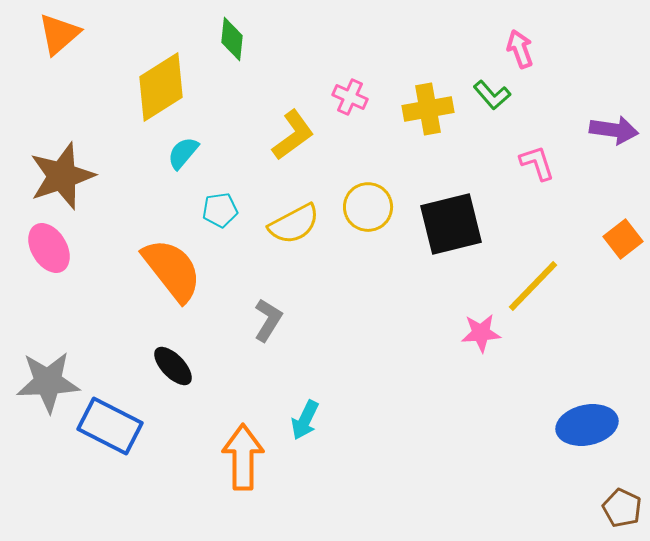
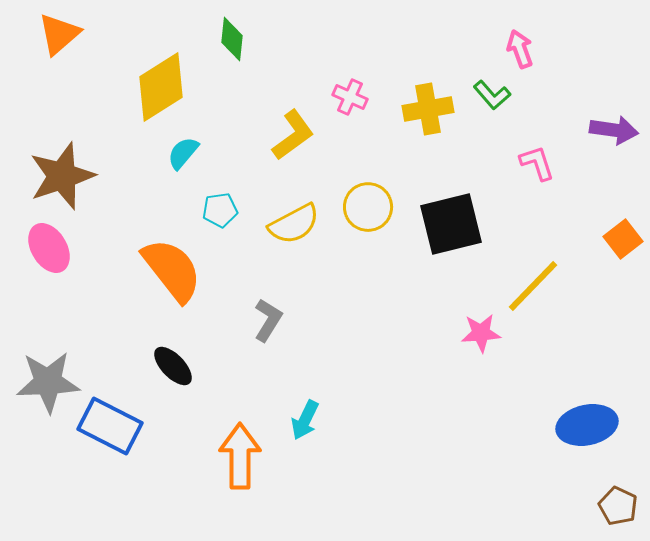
orange arrow: moved 3 px left, 1 px up
brown pentagon: moved 4 px left, 2 px up
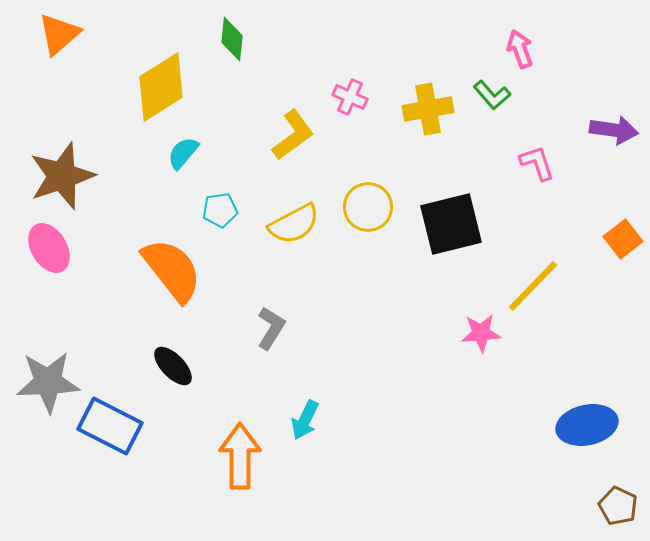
gray L-shape: moved 3 px right, 8 px down
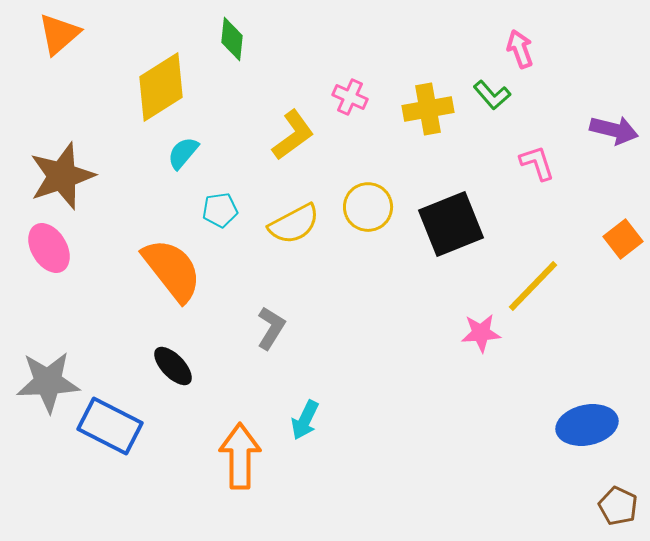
purple arrow: rotated 6 degrees clockwise
black square: rotated 8 degrees counterclockwise
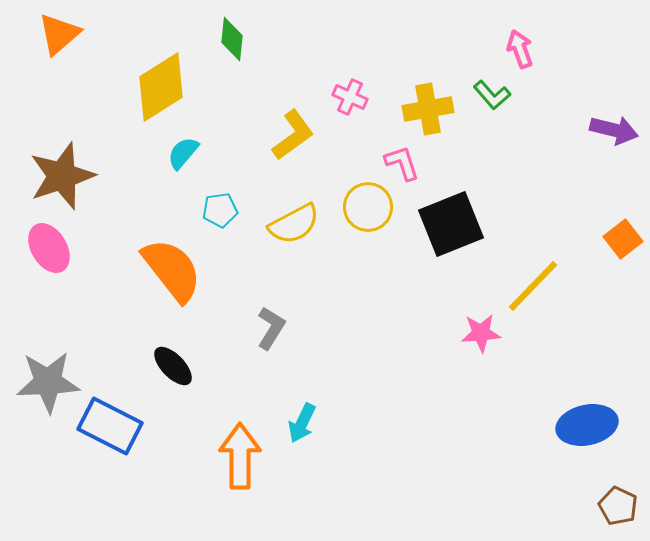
pink L-shape: moved 135 px left
cyan arrow: moved 3 px left, 3 px down
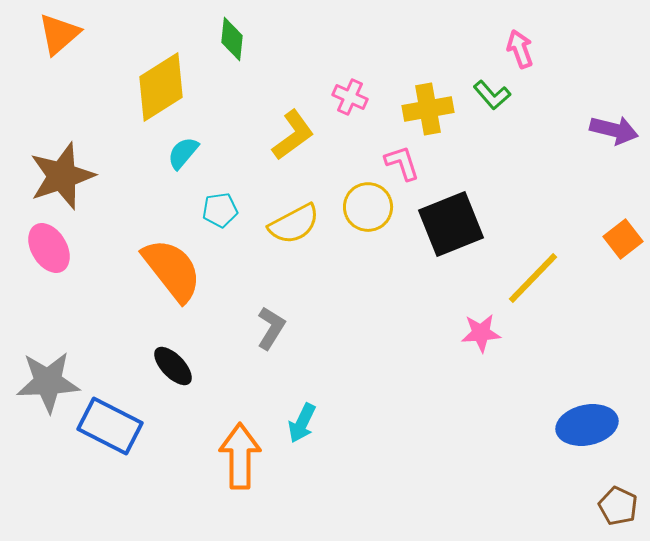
yellow line: moved 8 px up
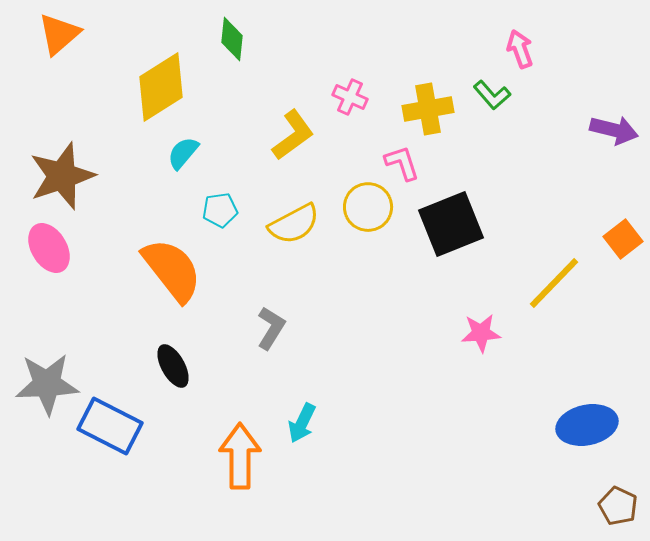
yellow line: moved 21 px right, 5 px down
black ellipse: rotated 15 degrees clockwise
gray star: moved 1 px left, 2 px down
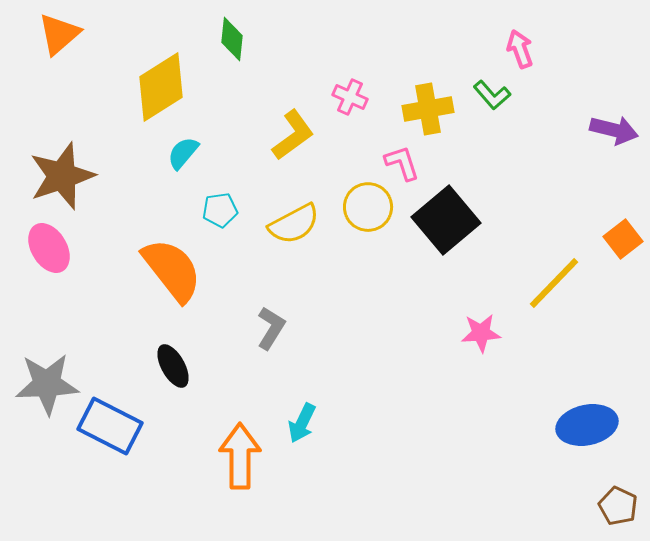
black square: moved 5 px left, 4 px up; rotated 18 degrees counterclockwise
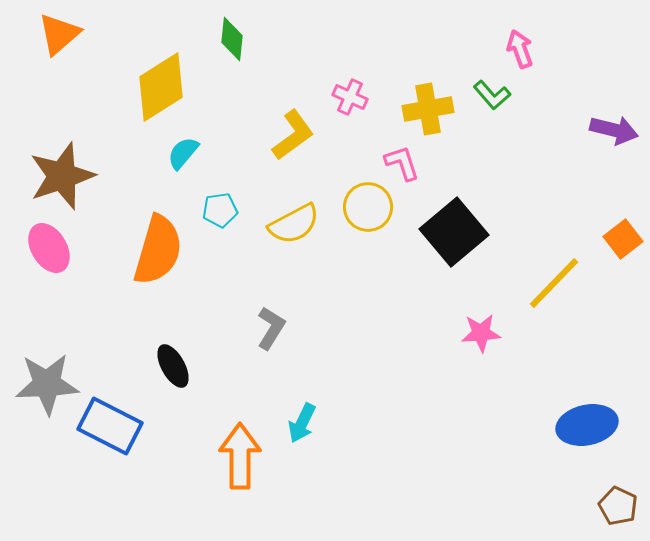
black square: moved 8 px right, 12 px down
orange semicircle: moved 14 px left, 20 px up; rotated 54 degrees clockwise
